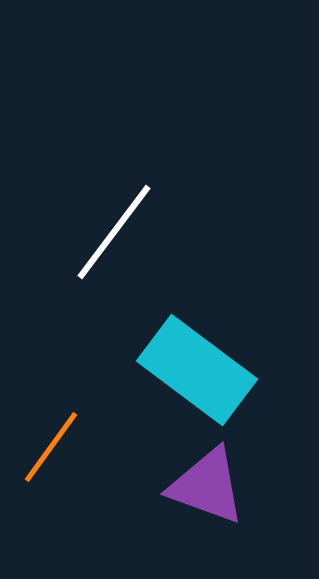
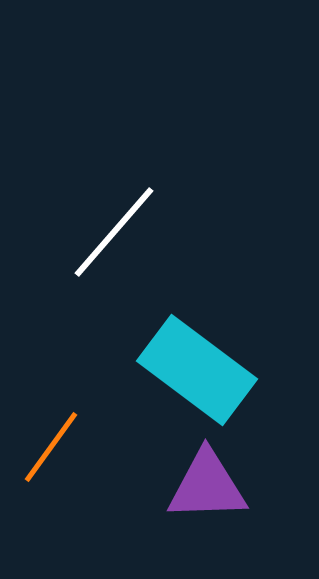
white line: rotated 4 degrees clockwise
purple triangle: rotated 22 degrees counterclockwise
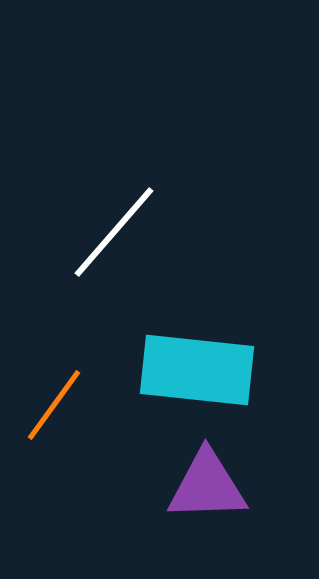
cyan rectangle: rotated 31 degrees counterclockwise
orange line: moved 3 px right, 42 px up
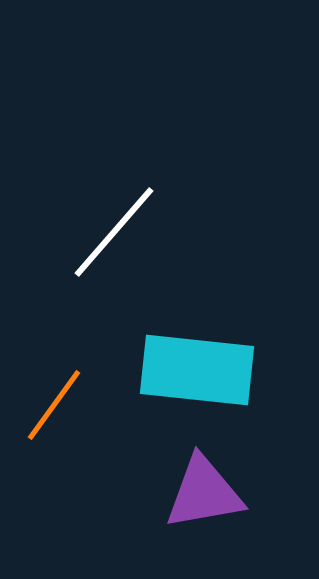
purple triangle: moved 3 px left, 7 px down; rotated 8 degrees counterclockwise
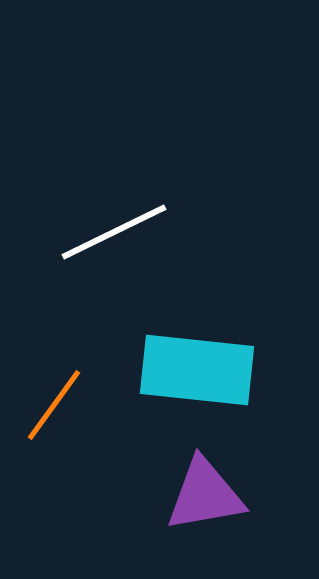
white line: rotated 23 degrees clockwise
purple triangle: moved 1 px right, 2 px down
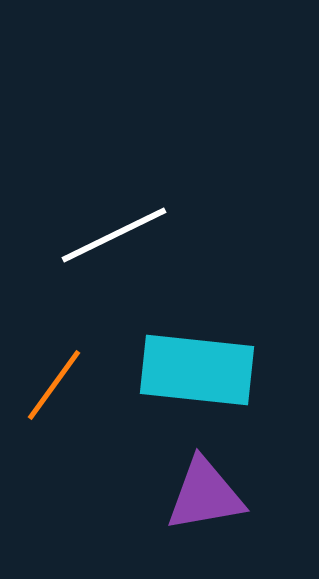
white line: moved 3 px down
orange line: moved 20 px up
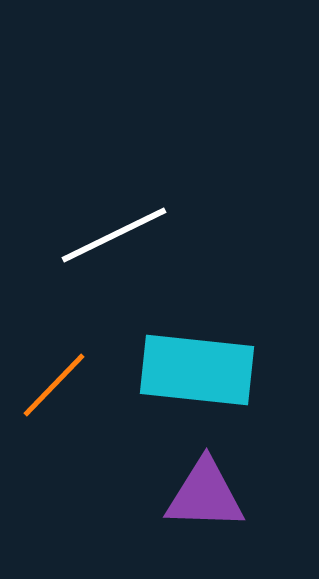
orange line: rotated 8 degrees clockwise
purple triangle: rotated 12 degrees clockwise
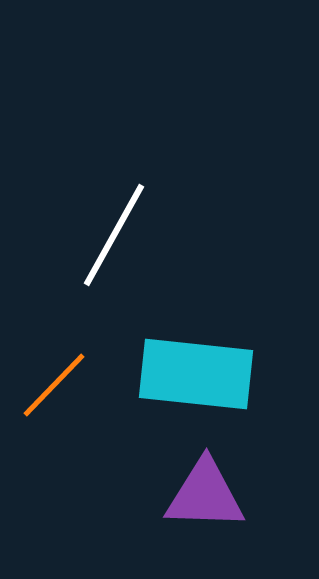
white line: rotated 35 degrees counterclockwise
cyan rectangle: moved 1 px left, 4 px down
